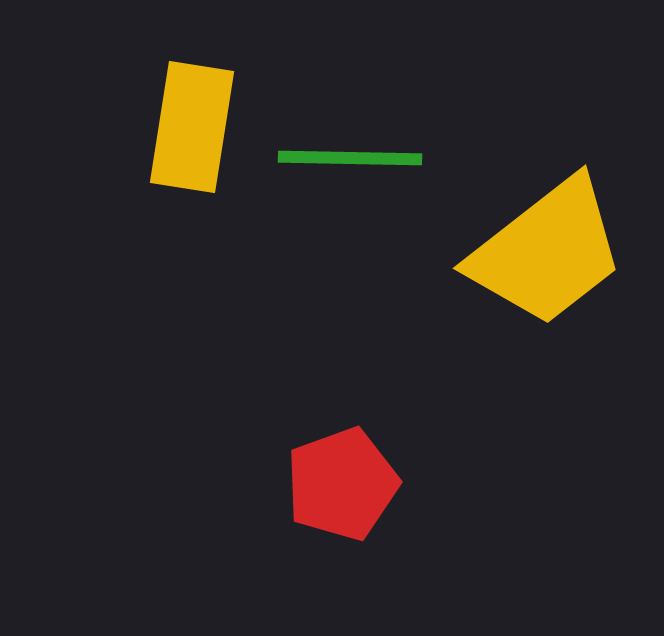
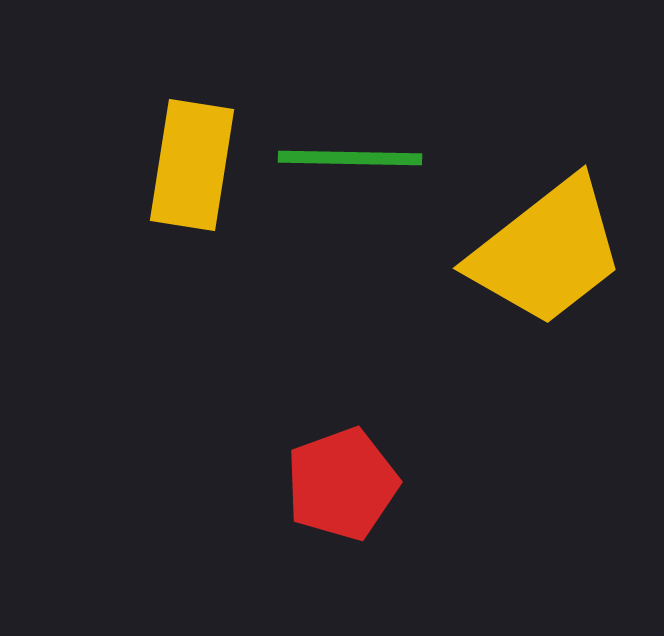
yellow rectangle: moved 38 px down
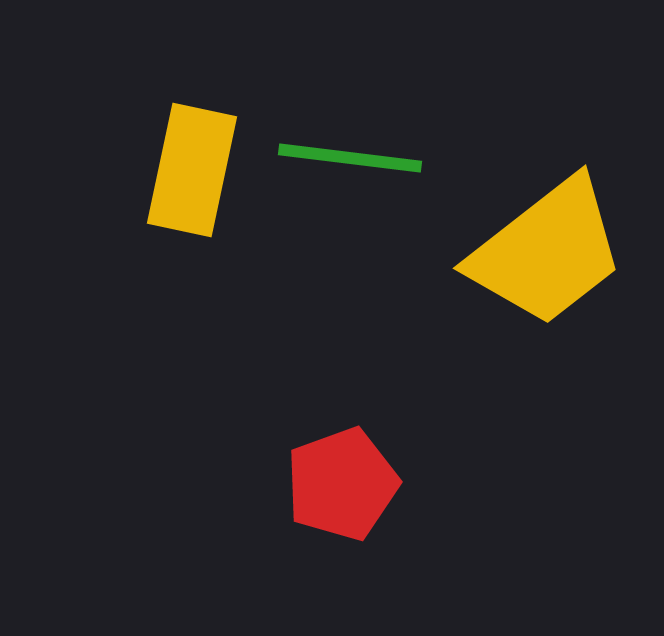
green line: rotated 6 degrees clockwise
yellow rectangle: moved 5 px down; rotated 3 degrees clockwise
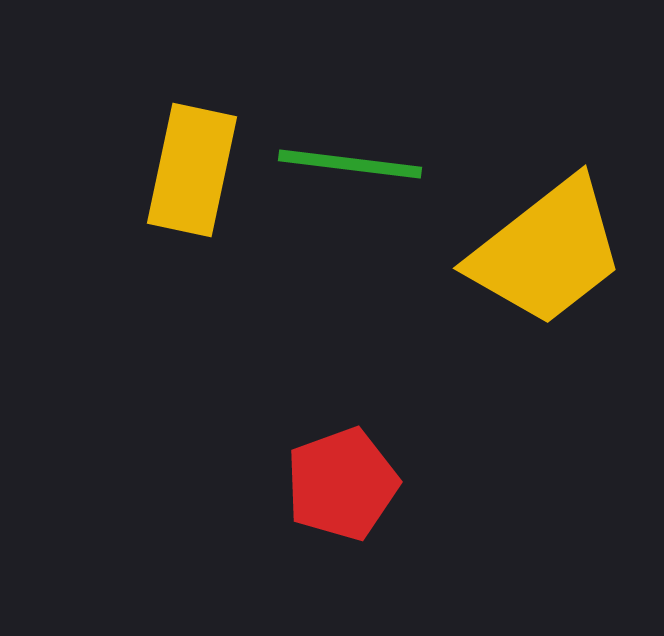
green line: moved 6 px down
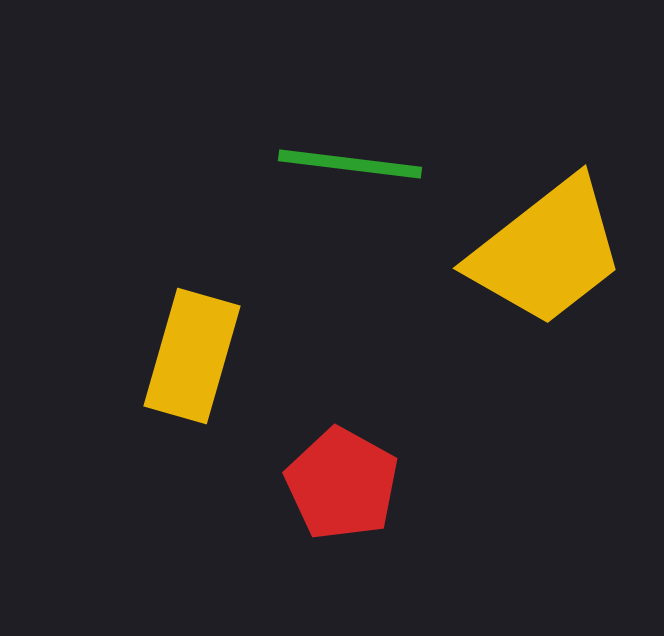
yellow rectangle: moved 186 px down; rotated 4 degrees clockwise
red pentagon: rotated 23 degrees counterclockwise
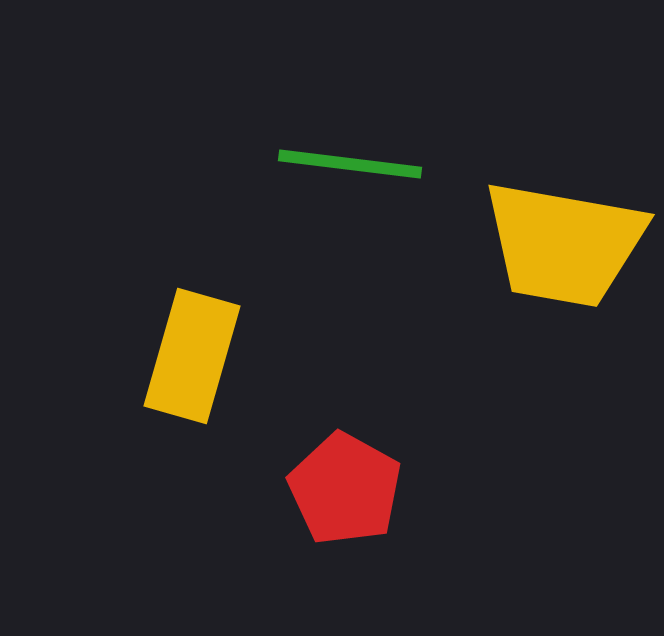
yellow trapezoid: moved 17 px right, 8 px up; rotated 48 degrees clockwise
red pentagon: moved 3 px right, 5 px down
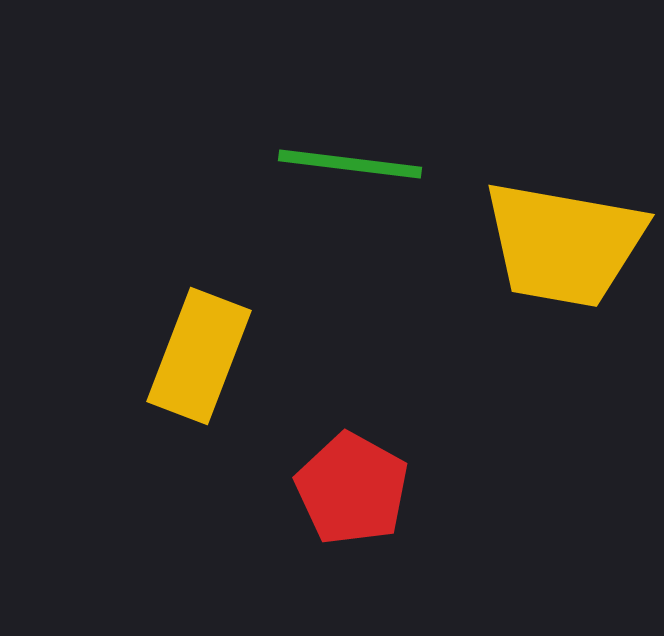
yellow rectangle: moved 7 px right; rotated 5 degrees clockwise
red pentagon: moved 7 px right
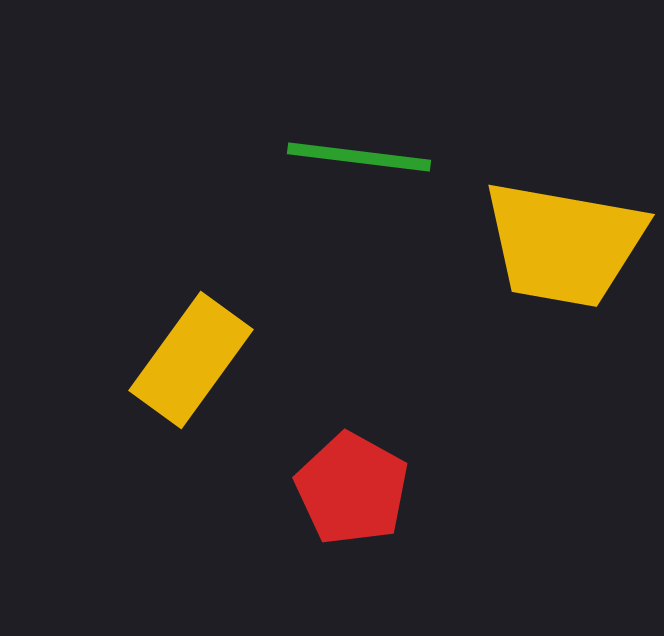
green line: moved 9 px right, 7 px up
yellow rectangle: moved 8 px left, 4 px down; rotated 15 degrees clockwise
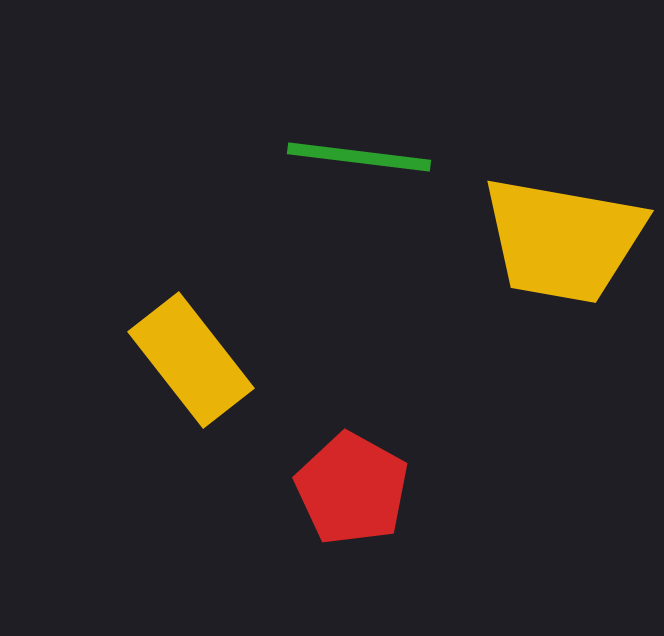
yellow trapezoid: moved 1 px left, 4 px up
yellow rectangle: rotated 74 degrees counterclockwise
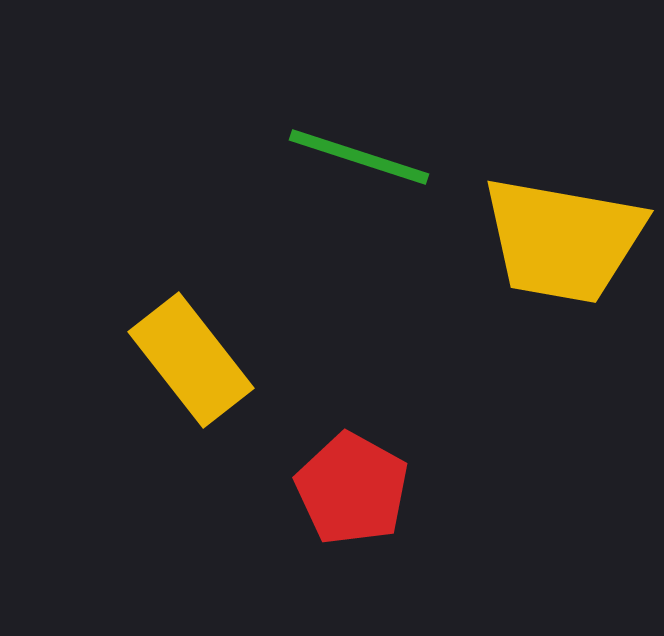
green line: rotated 11 degrees clockwise
